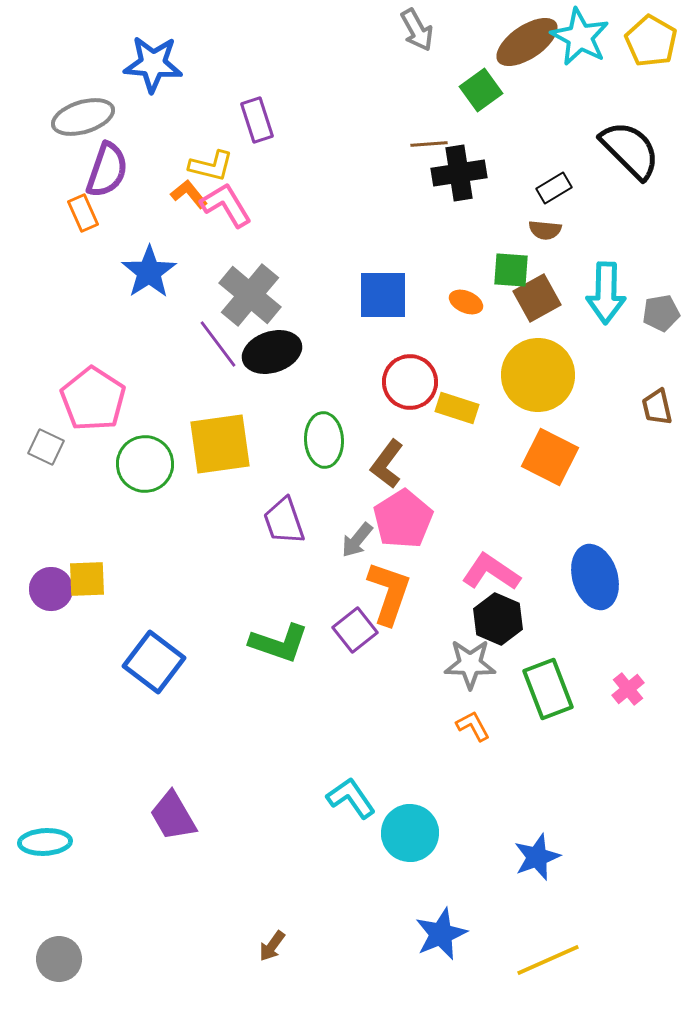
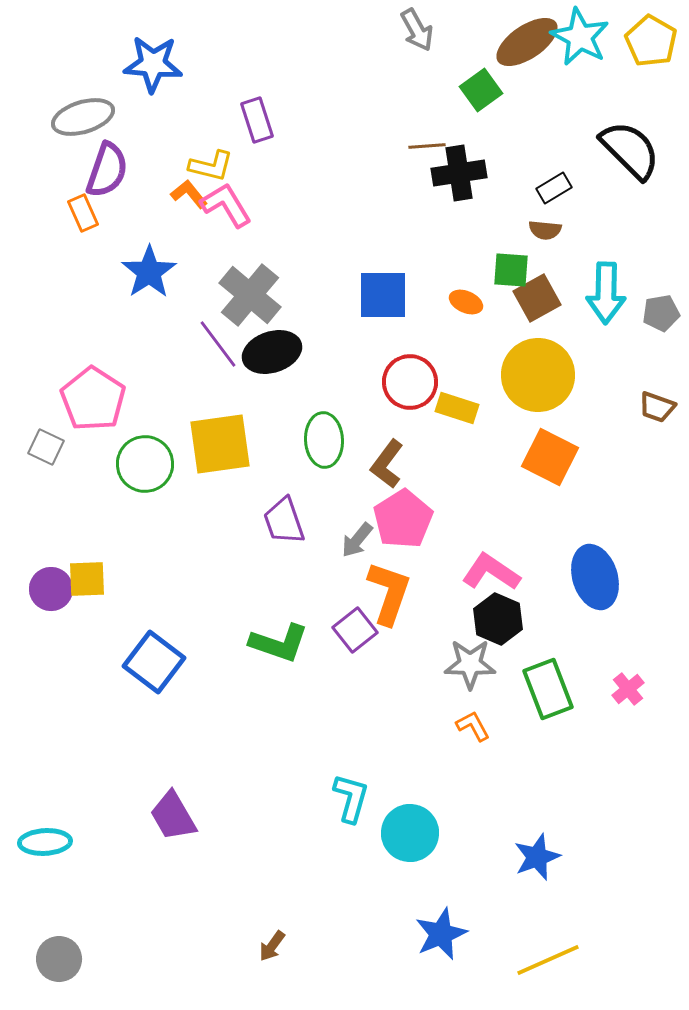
brown line at (429, 144): moved 2 px left, 2 px down
brown trapezoid at (657, 407): rotated 57 degrees counterclockwise
cyan L-shape at (351, 798): rotated 51 degrees clockwise
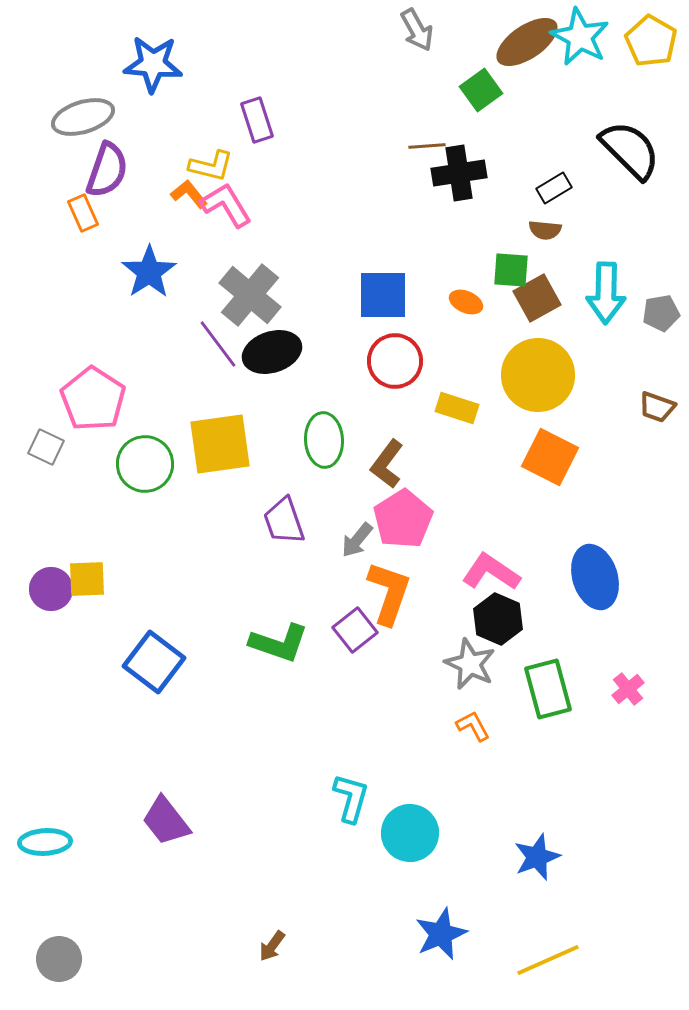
red circle at (410, 382): moved 15 px left, 21 px up
gray star at (470, 664): rotated 24 degrees clockwise
green rectangle at (548, 689): rotated 6 degrees clockwise
purple trapezoid at (173, 816): moved 7 px left, 5 px down; rotated 8 degrees counterclockwise
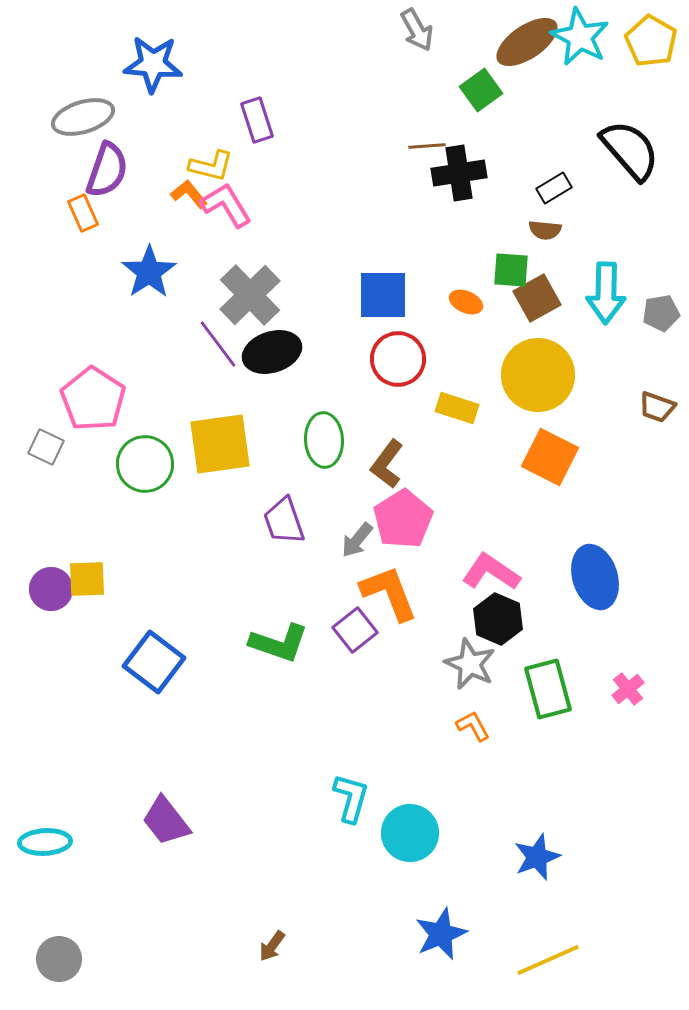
black semicircle at (630, 150): rotated 4 degrees clockwise
gray cross at (250, 295): rotated 6 degrees clockwise
red circle at (395, 361): moved 3 px right, 2 px up
orange L-shape at (389, 593): rotated 40 degrees counterclockwise
